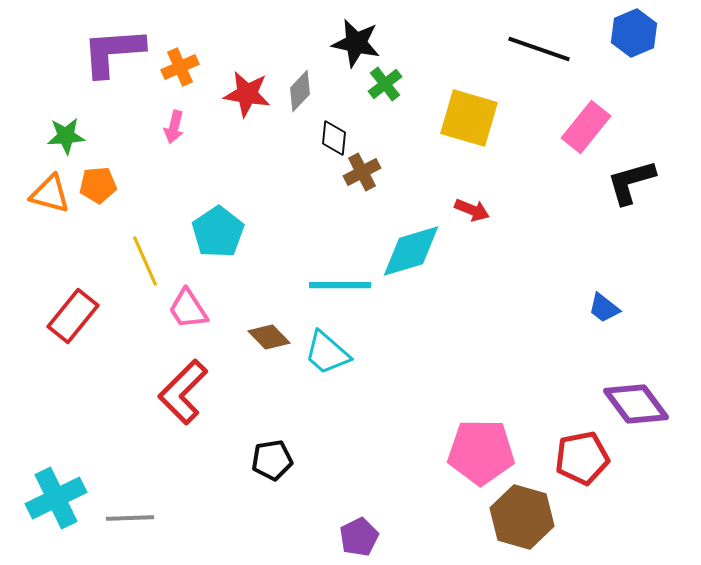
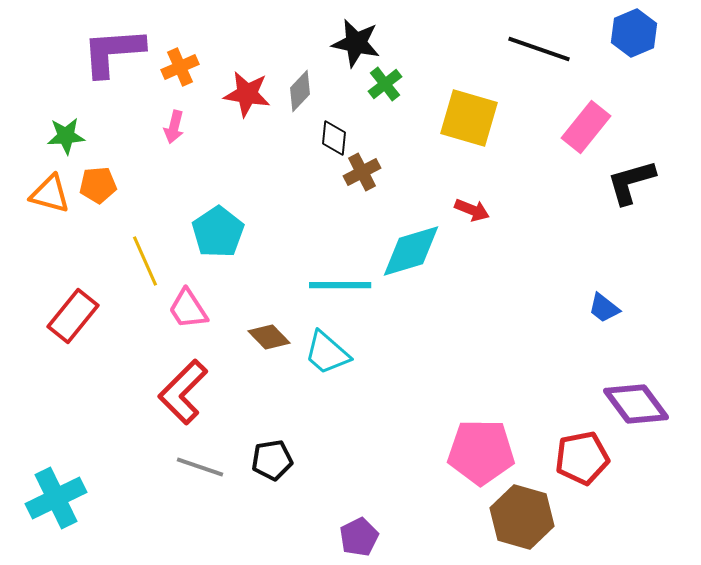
gray line: moved 70 px right, 51 px up; rotated 21 degrees clockwise
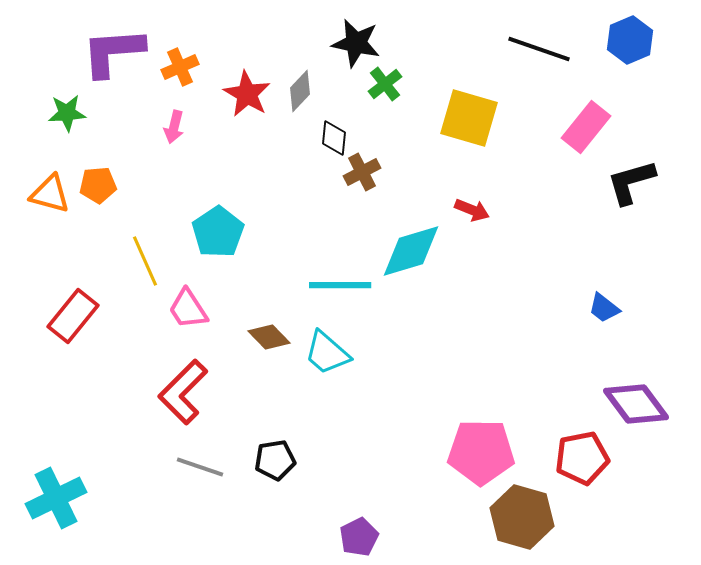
blue hexagon: moved 4 px left, 7 px down
red star: rotated 21 degrees clockwise
green star: moved 1 px right, 23 px up
black pentagon: moved 3 px right
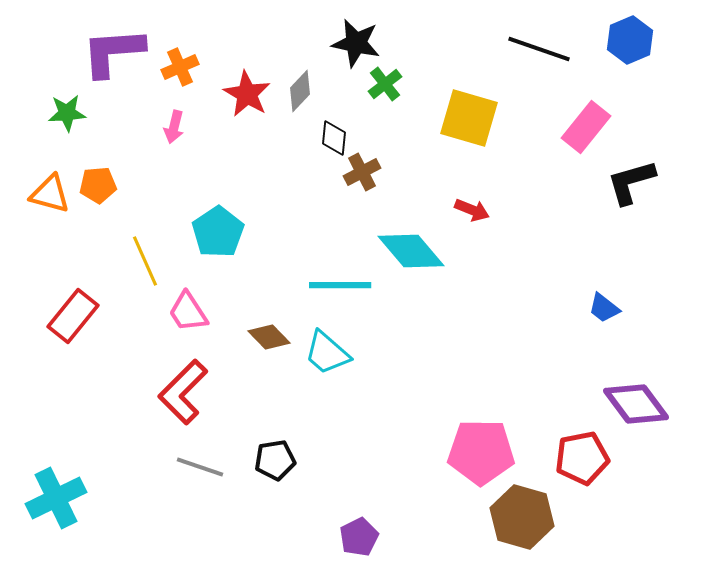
cyan diamond: rotated 66 degrees clockwise
pink trapezoid: moved 3 px down
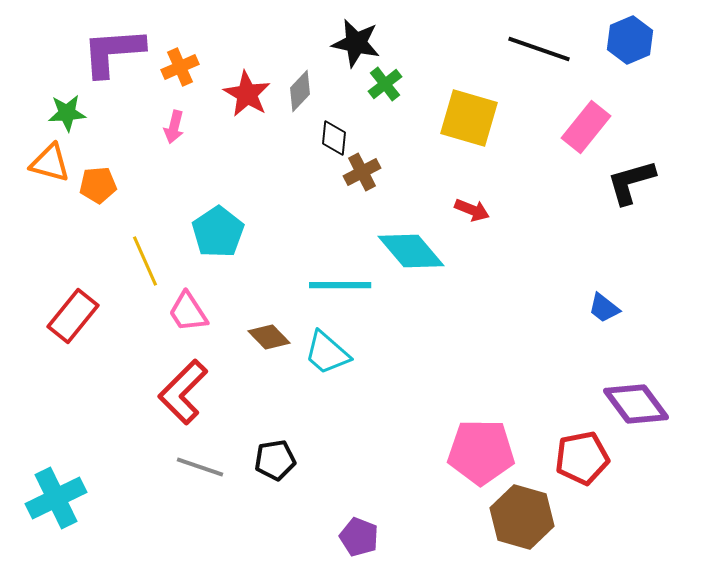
orange triangle: moved 31 px up
purple pentagon: rotated 24 degrees counterclockwise
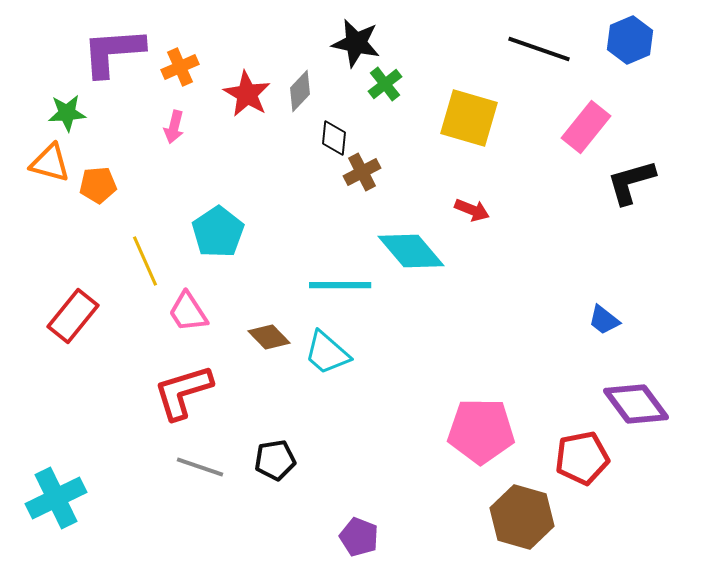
blue trapezoid: moved 12 px down
red L-shape: rotated 28 degrees clockwise
pink pentagon: moved 21 px up
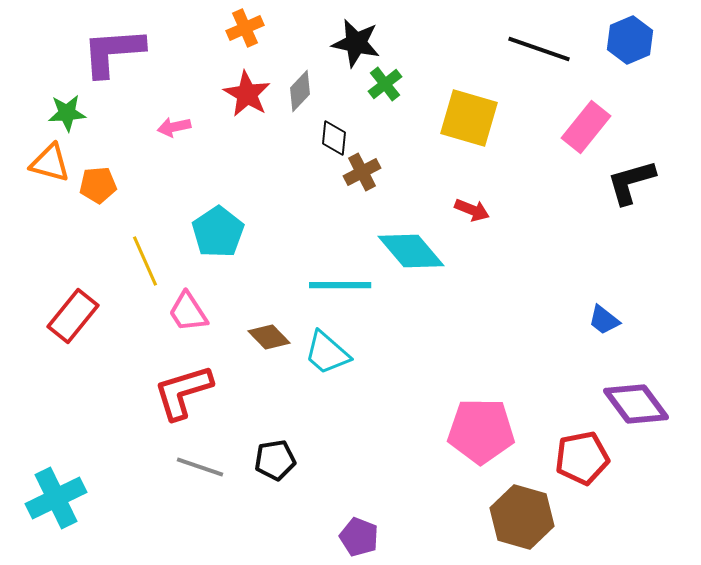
orange cross: moved 65 px right, 39 px up
pink arrow: rotated 64 degrees clockwise
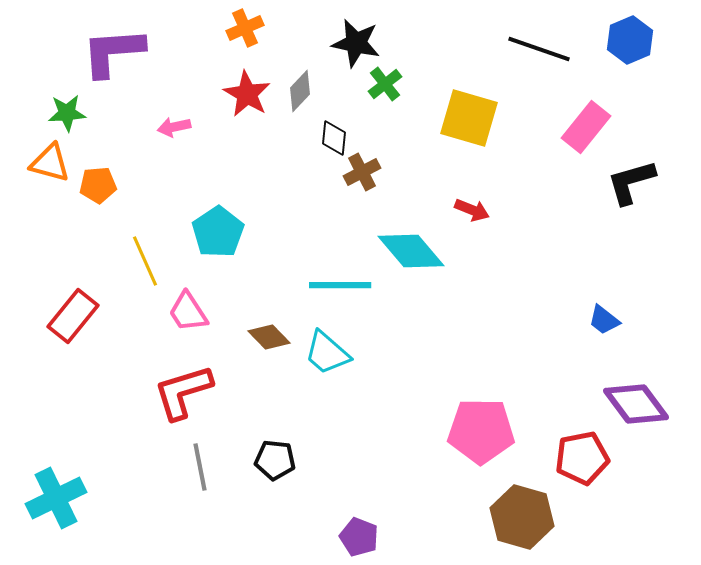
black pentagon: rotated 15 degrees clockwise
gray line: rotated 60 degrees clockwise
